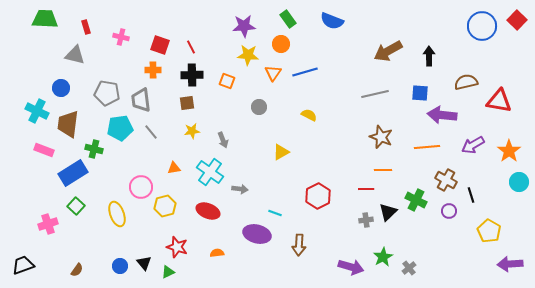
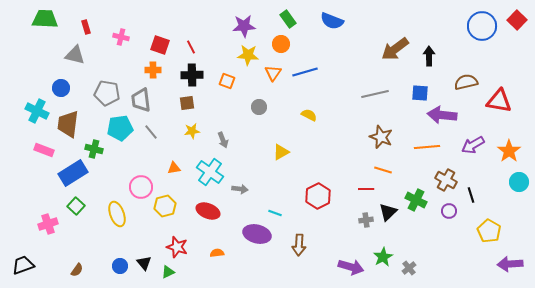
brown arrow at (388, 51): moved 7 px right, 2 px up; rotated 8 degrees counterclockwise
orange line at (383, 170): rotated 18 degrees clockwise
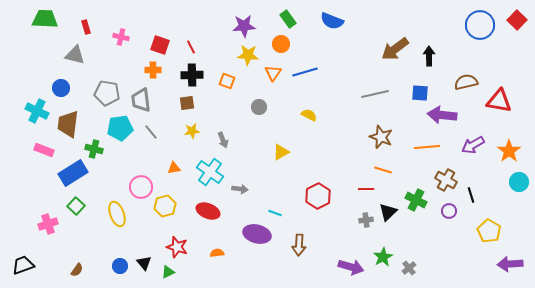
blue circle at (482, 26): moved 2 px left, 1 px up
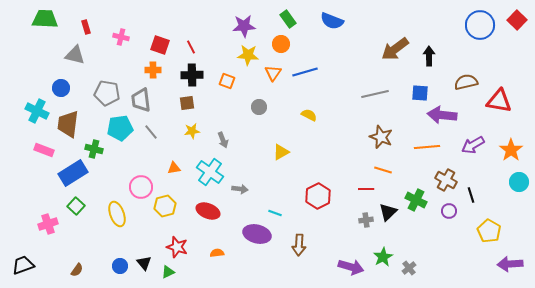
orange star at (509, 151): moved 2 px right, 1 px up
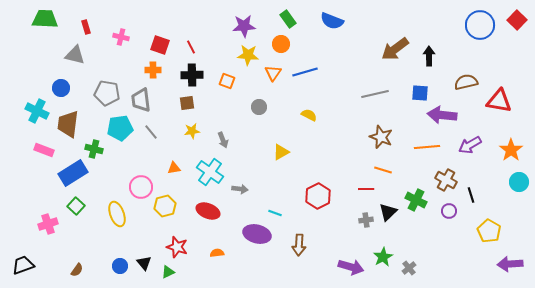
purple arrow at (473, 145): moved 3 px left
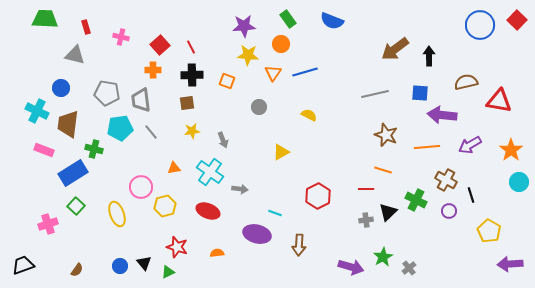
red square at (160, 45): rotated 30 degrees clockwise
brown star at (381, 137): moved 5 px right, 2 px up
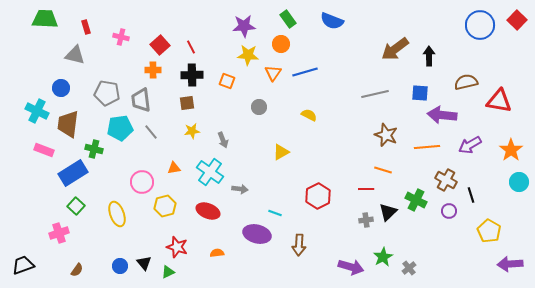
pink circle at (141, 187): moved 1 px right, 5 px up
pink cross at (48, 224): moved 11 px right, 9 px down
